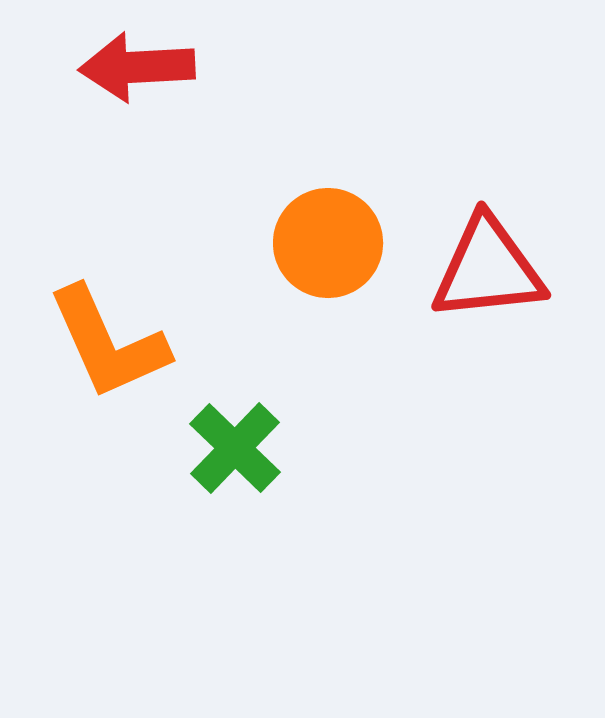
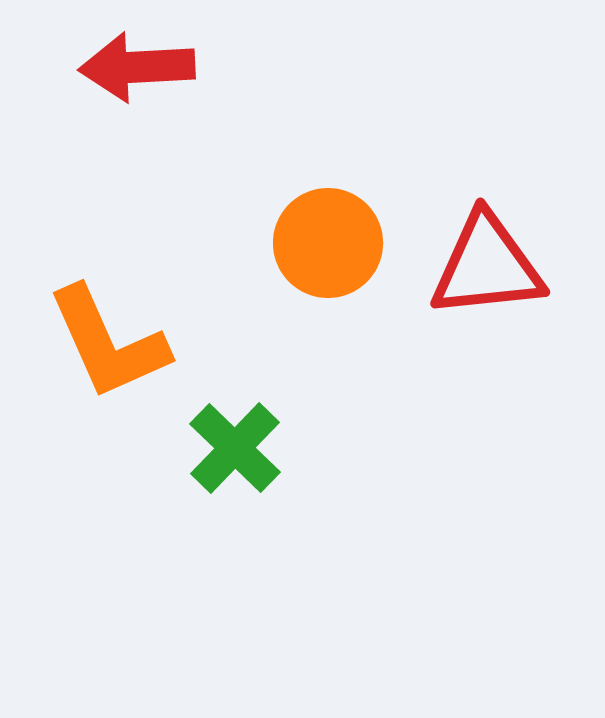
red triangle: moved 1 px left, 3 px up
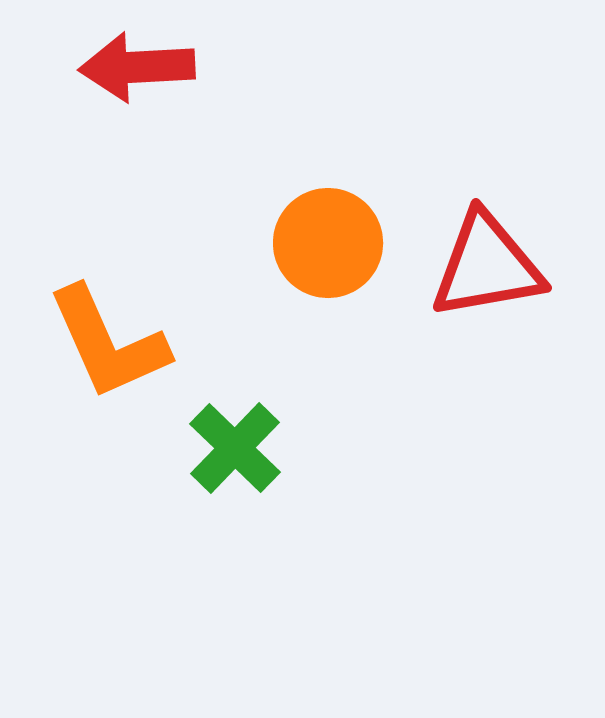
red triangle: rotated 4 degrees counterclockwise
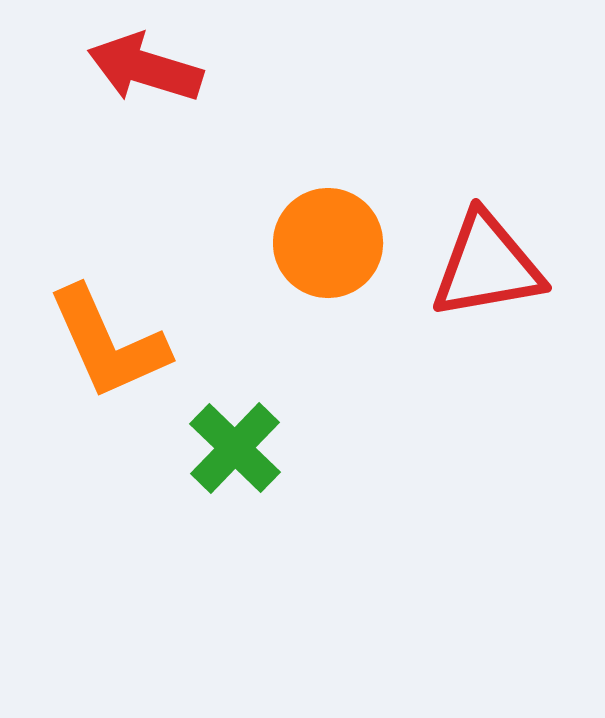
red arrow: moved 8 px right, 1 px down; rotated 20 degrees clockwise
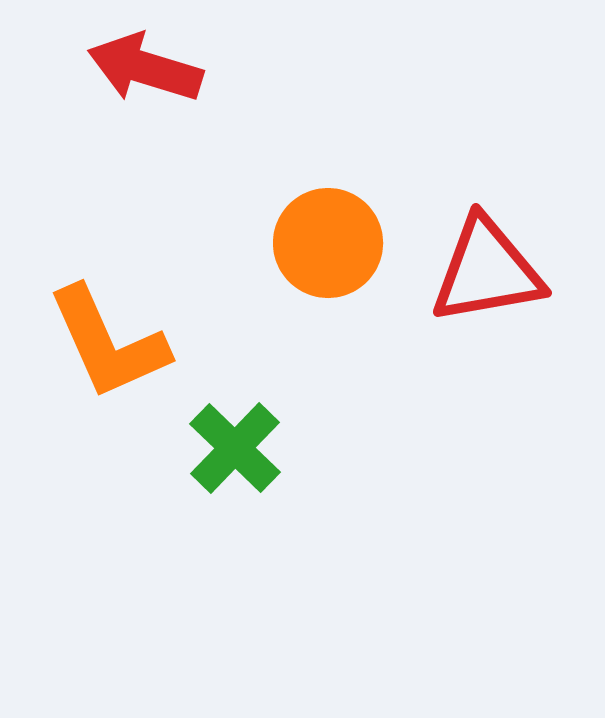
red triangle: moved 5 px down
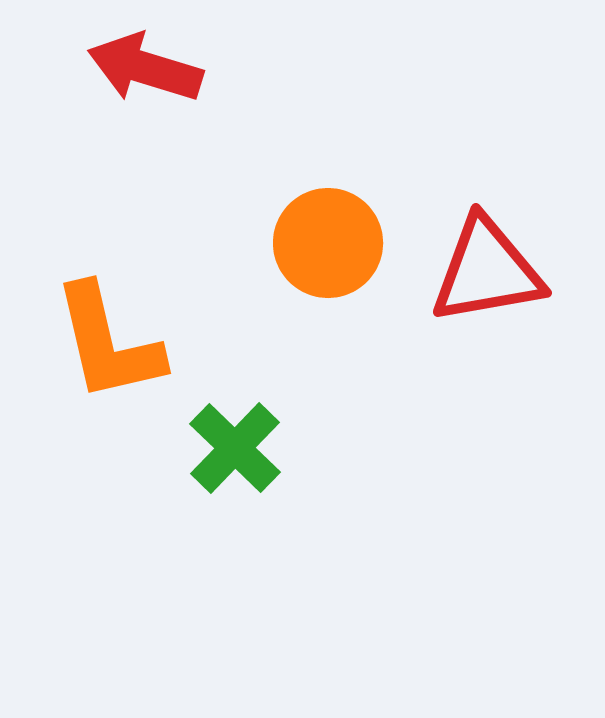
orange L-shape: rotated 11 degrees clockwise
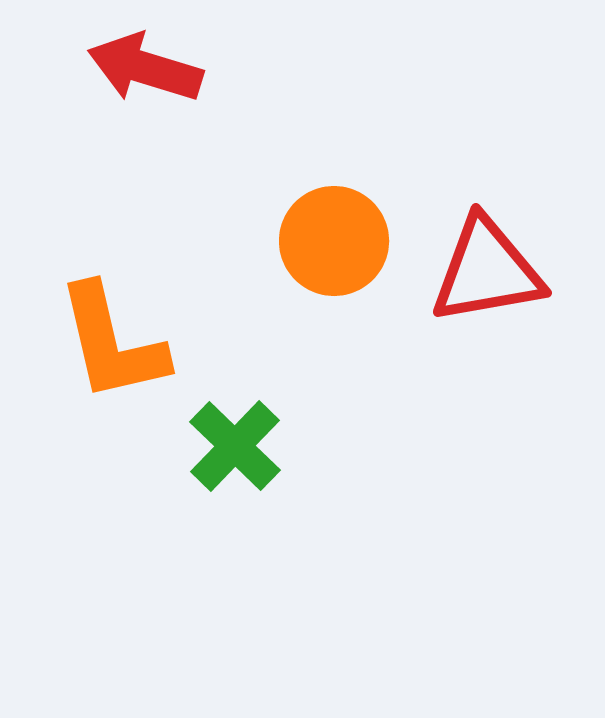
orange circle: moved 6 px right, 2 px up
orange L-shape: moved 4 px right
green cross: moved 2 px up
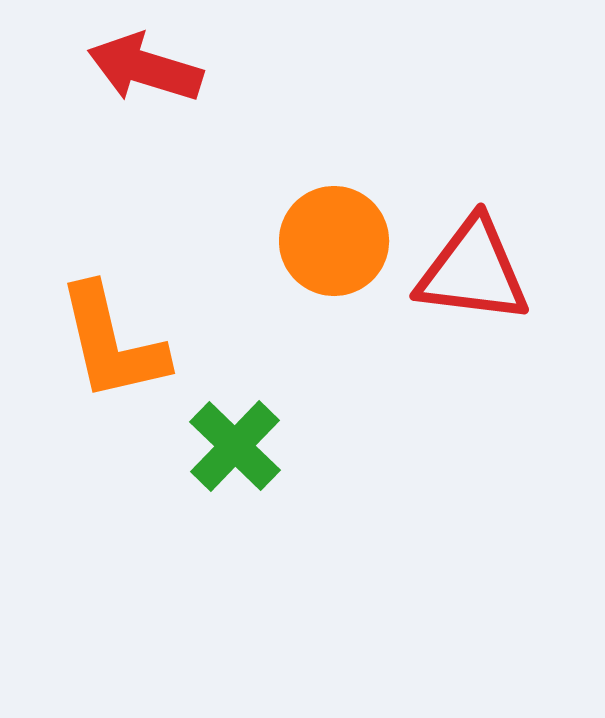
red triangle: moved 14 px left; rotated 17 degrees clockwise
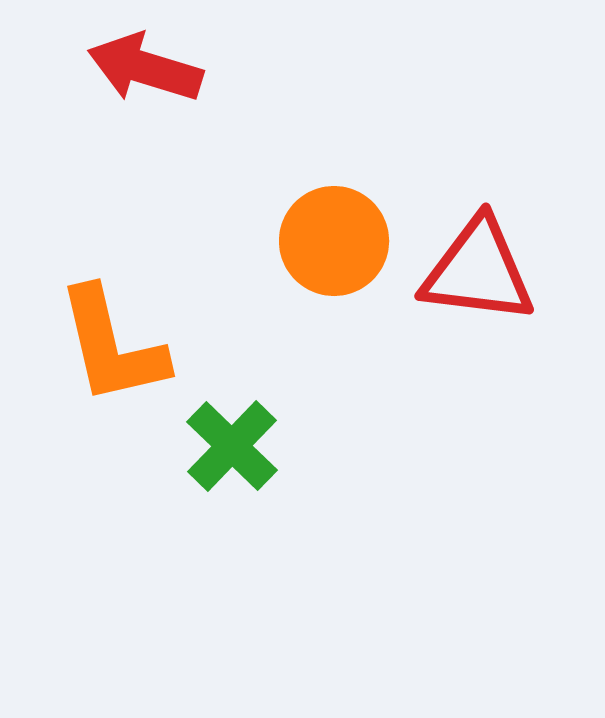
red triangle: moved 5 px right
orange L-shape: moved 3 px down
green cross: moved 3 px left
